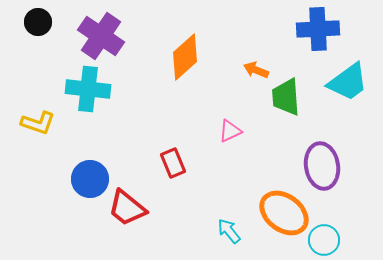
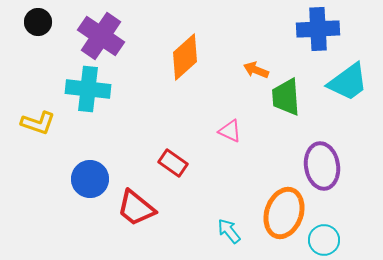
pink triangle: rotated 50 degrees clockwise
red rectangle: rotated 32 degrees counterclockwise
red trapezoid: moved 9 px right
orange ellipse: rotated 72 degrees clockwise
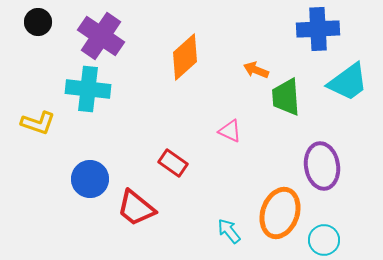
orange ellipse: moved 4 px left
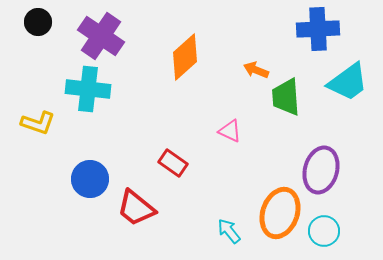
purple ellipse: moved 1 px left, 4 px down; rotated 24 degrees clockwise
cyan circle: moved 9 px up
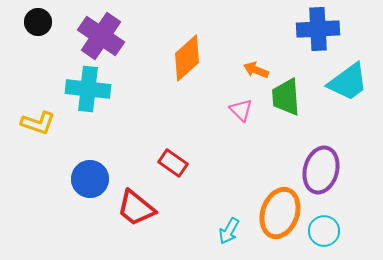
orange diamond: moved 2 px right, 1 px down
pink triangle: moved 11 px right, 21 px up; rotated 20 degrees clockwise
cyan arrow: rotated 112 degrees counterclockwise
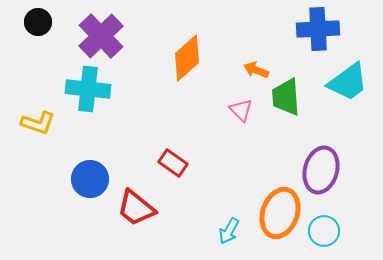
purple cross: rotated 12 degrees clockwise
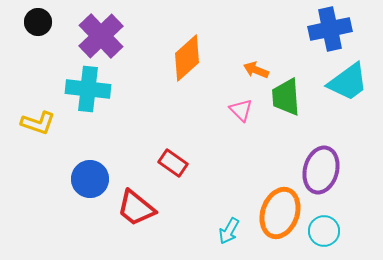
blue cross: moved 12 px right; rotated 9 degrees counterclockwise
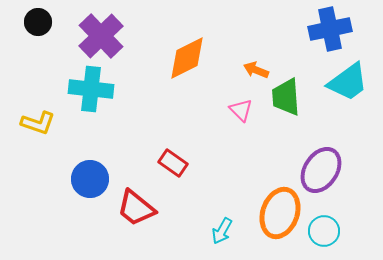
orange diamond: rotated 15 degrees clockwise
cyan cross: moved 3 px right
purple ellipse: rotated 18 degrees clockwise
cyan arrow: moved 7 px left
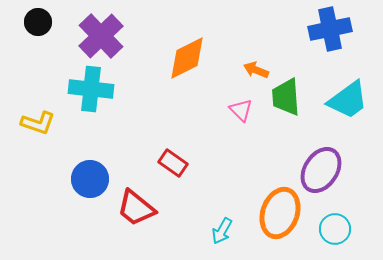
cyan trapezoid: moved 18 px down
cyan circle: moved 11 px right, 2 px up
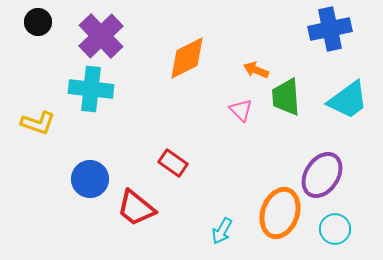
purple ellipse: moved 1 px right, 5 px down
